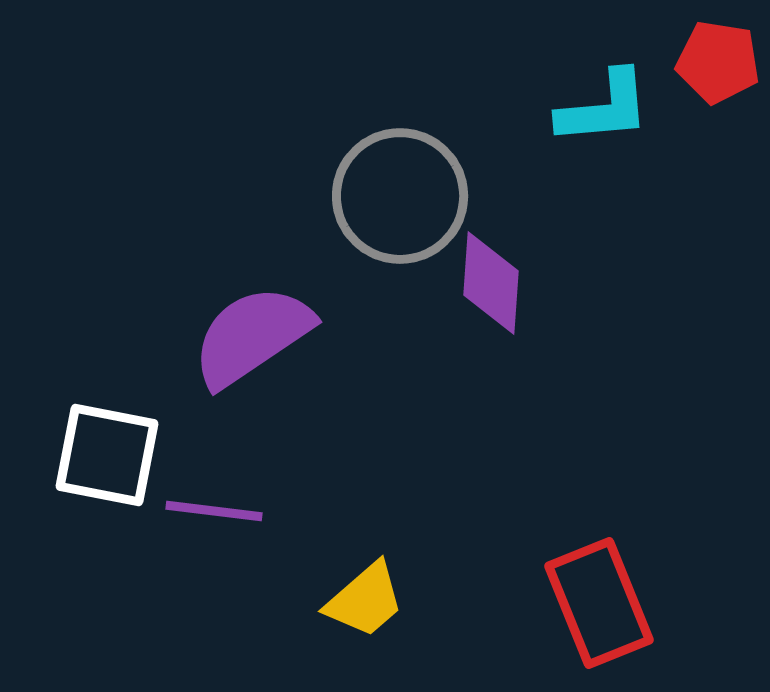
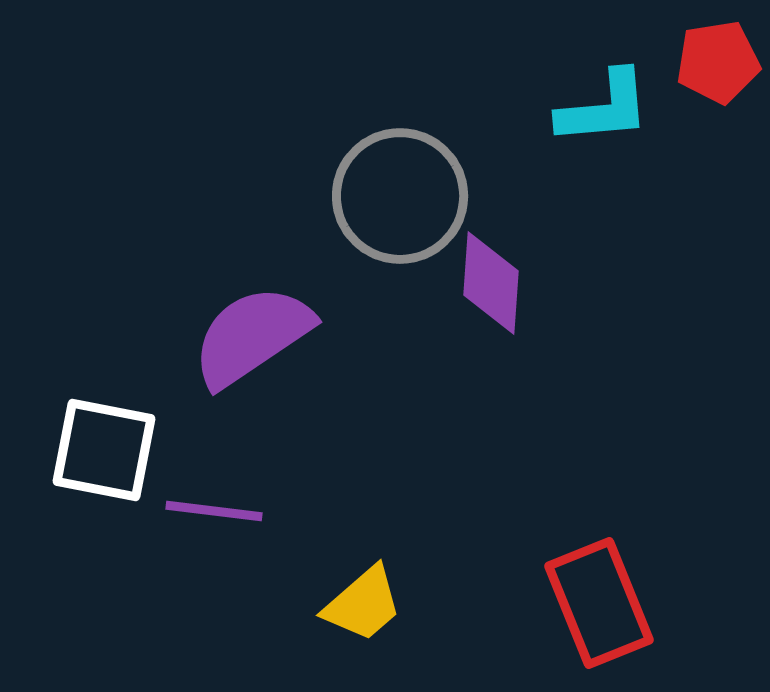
red pentagon: rotated 18 degrees counterclockwise
white square: moved 3 px left, 5 px up
yellow trapezoid: moved 2 px left, 4 px down
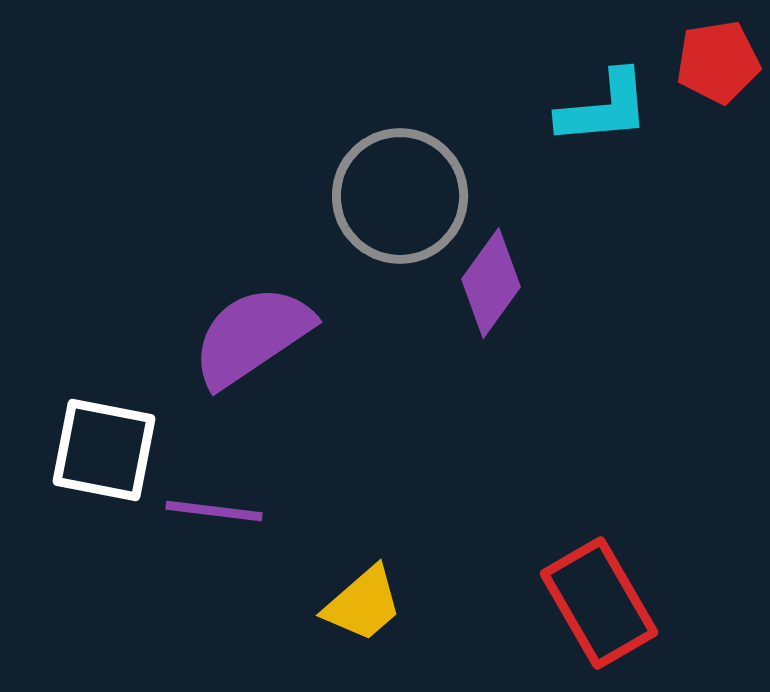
purple diamond: rotated 32 degrees clockwise
red rectangle: rotated 8 degrees counterclockwise
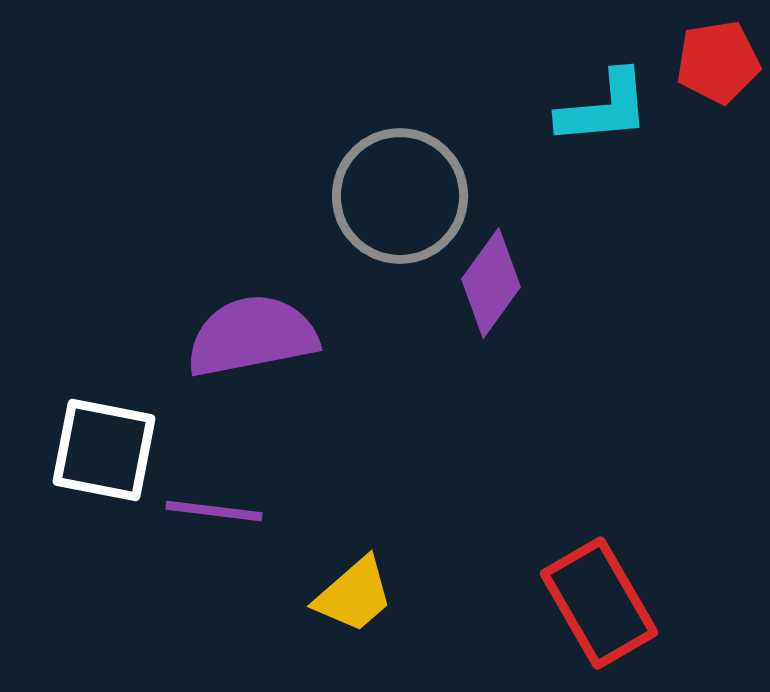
purple semicircle: rotated 23 degrees clockwise
yellow trapezoid: moved 9 px left, 9 px up
